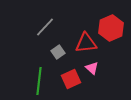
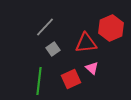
gray square: moved 5 px left, 3 px up
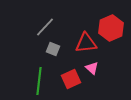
gray square: rotated 32 degrees counterclockwise
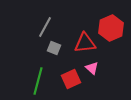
gray line: rotated 15 degrees counterclockwise
red triangle: moved 1 px left
gray square: moved 1 px right, 1 px up
green line: moved 1 px left; rotated 8 degrees clockwise
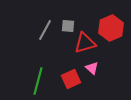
gray line: moved 3 px down
red triangle: rotated 10 degrees counterclockwise
gray square: moved 14 px right, 22 px up; rotated 16 degrees counterclockwise
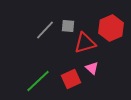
gray line: rotated 15 degrees clockwise
green line: rotated 32 degrees clockwise
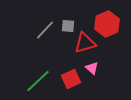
red hexagon: moved 4 px left, 4 px up
